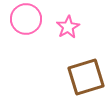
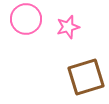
pink star: rotated 15 degrees clockwise
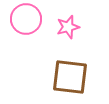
brown square: moved 16 px left; rotated 24 degrees clockwise
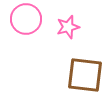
brown square: moved 15 px right, 2 px up
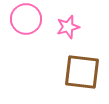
brown square: moved 3 px left, 3 px up
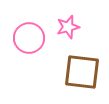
pink circle: moved 3 px right, 19 px down
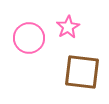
pink star: rotated 15 degrees counterclockwise
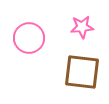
pink star: moved 14 px right; rotated 25 degrees clockwise
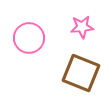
brown square: moved 1 px left, 1 px down; rotated 15 degrees clockwise
